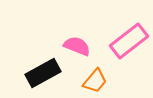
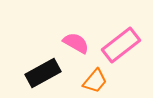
pink rectangle: moved 8 px left, 4 px down
pink semicircle: moved 1 px left, 3 px up; rotated 8 degrees clockwise
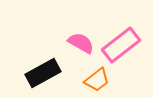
pink semicircle: moved 5 px right
orange trapezoid: moved 2 px right, 1 px up; rotated 12 degrees clockwise
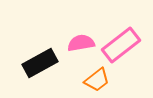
pink semicircle: rotated 40 degrees counterclockwise
black rectangle: moved 3 px left, 10 px up
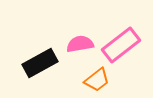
pink semicircle: moved 1 px left, 1 px down
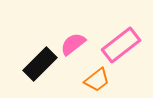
pink semicircle: moved 7 px left; rotated 28 degrees counterclockwise
black rectangle: moved 1 px down; rotated 16 degrees counterclockwise
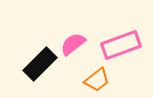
pink rectangle: rotated 18 degrees clockwise
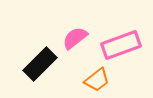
pink semicircle: moved 2 px right, 6 px up
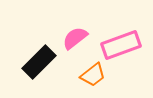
black rectangle: moved 1 px left, 2 px up
orange trapezoid: moved 4 px left, 5 px up
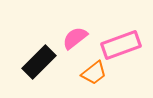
orange trapezoid: moved 1 px right, 2 px up
